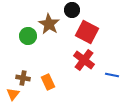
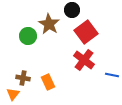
red square: moved 1 px left; rotated 25 degrees clockwise
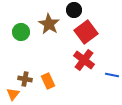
black circle: moved 2 px right
green circle: moved 7 px left, 4 px up
brown cross: moved 2 px right, 1 px down
orange rectangle: moved 1 px up
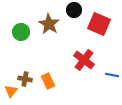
red square: moved 13 px right, 8 px up; rotated 30 degrees counterclockwise
orange triangle: moved 2 px left, 3 px up
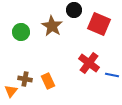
brown star: moved 3 px right, 2 px down
red cross: moved 5 px right, 3 px down
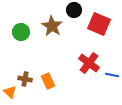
orange triangle: moved 1 px left, 1 px down; rotated 24 degrees counterclockwise
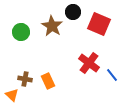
black circle: moved 1 px left, 2 px down
blue line: rotated 40 degrees clockwise
orange triangle: moved 2 px right, 3 px down
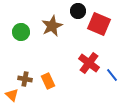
black circle: moved 5 px right, 1 px up
brown star: rotated 15 degrees clockwise
